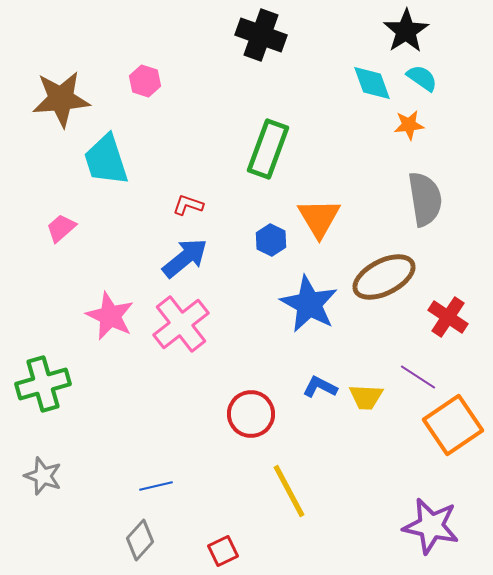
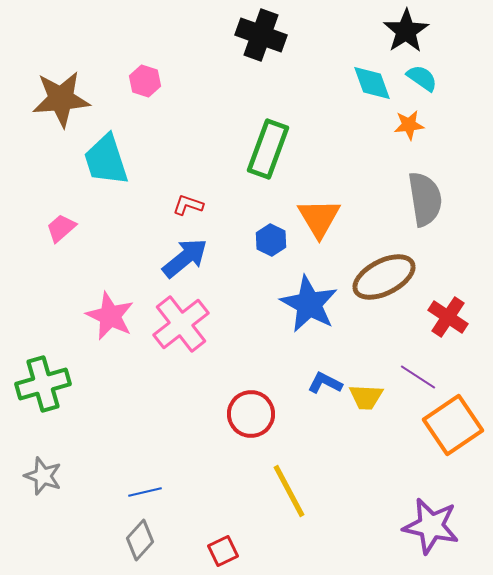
blue L-shape: moved 5 px right, 4 px up
blue line: moved 11 px left, 6 px down
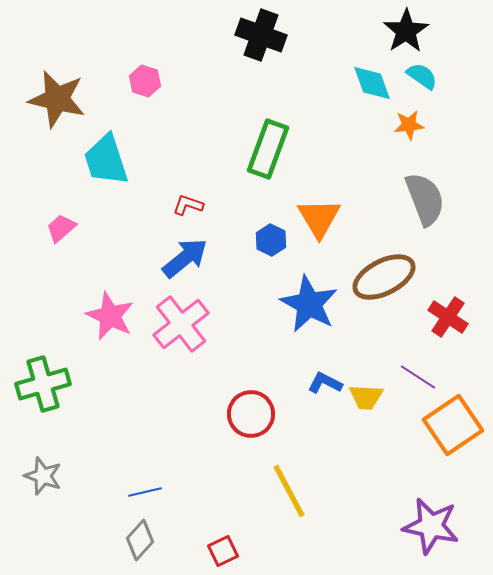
cyan semicircle: moved 2 px up
brown star: moved 4 px left; rotated 18 degrees clockwise
gray semicircle: rotated 12 degrees counterclockwise
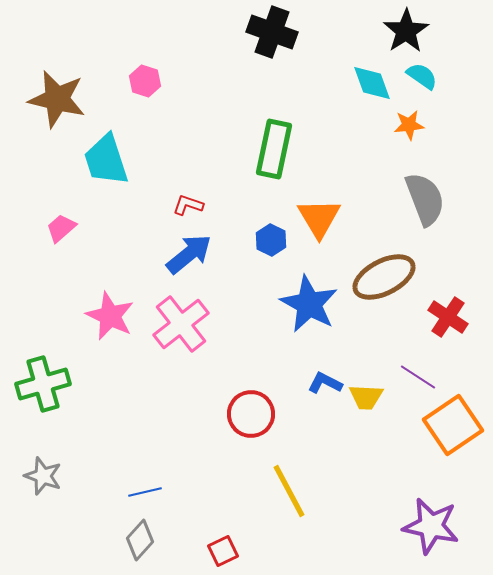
black cross: moved 11 px right, 3 px up
green rectangle: moved 6 px right; rotated 8 degrees counterclockwise
blue arrow: moved 4 px right, 4 px up
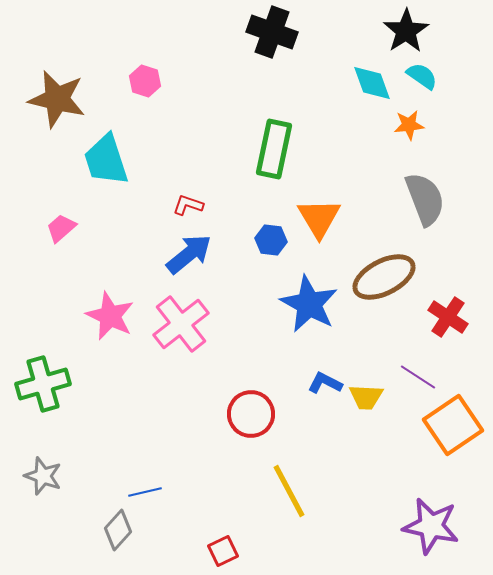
blue hexagon: rotated 20 degrees counterclockwise
gray diamond: moved 22 px left, 10 px up
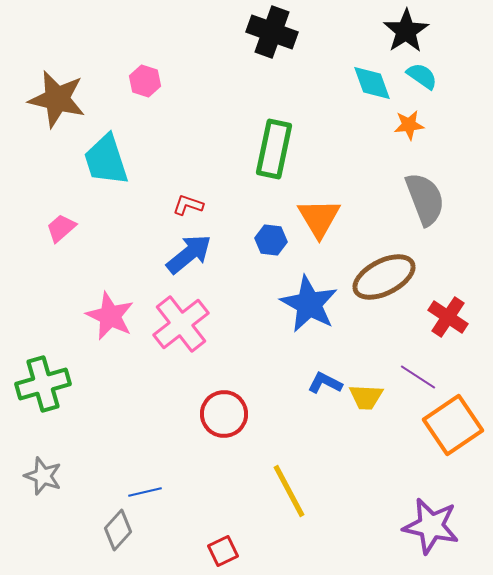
red circle: moved 27 px left
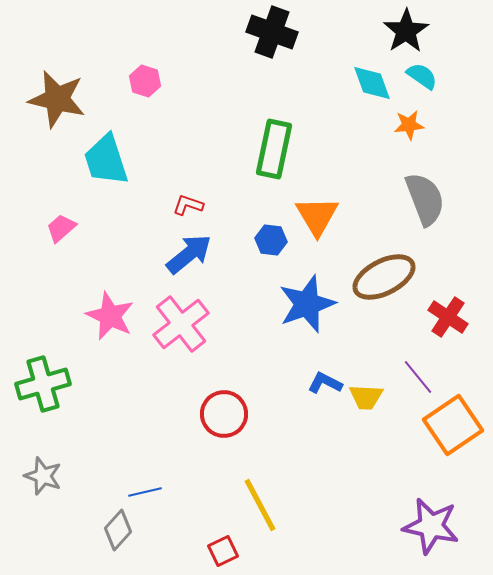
orange triangle: moved 2 px left, 2 px up
blue star: moved 2 px left; rotated 24 degrees clockwise
purple line: rotated 18 degrees clockwise
yellow line: moved 29 px left, 14 px down
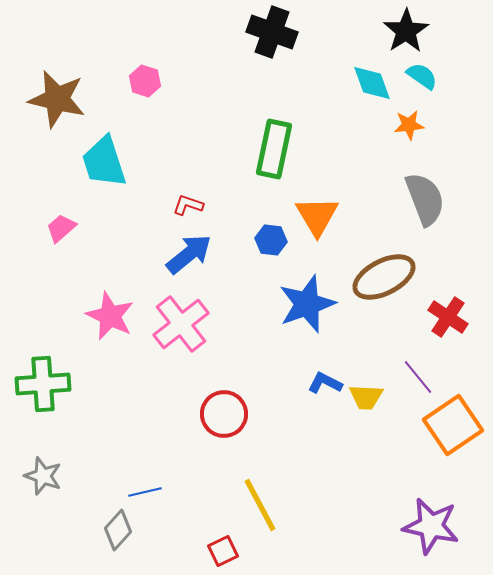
cyan trapezoid: moved 2 px left, 2 px down
green cross: rotated 12 degrees clockwise
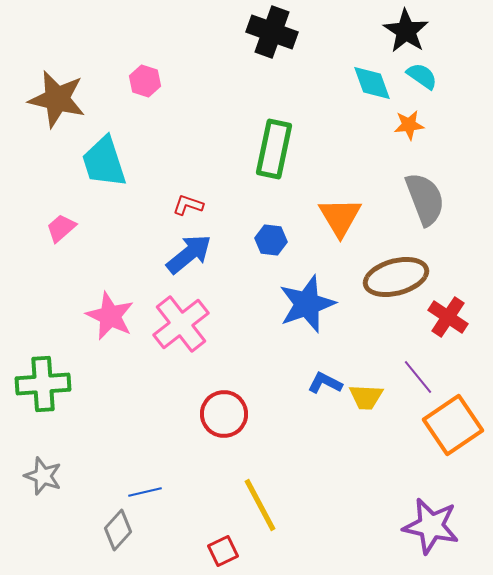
black star: rotated 6 degrees counterclockwise
orange triangle: moved 23 px right, 1 px down
brown ellipse: moved 12 px right; rotated 12 degrees clockwise
